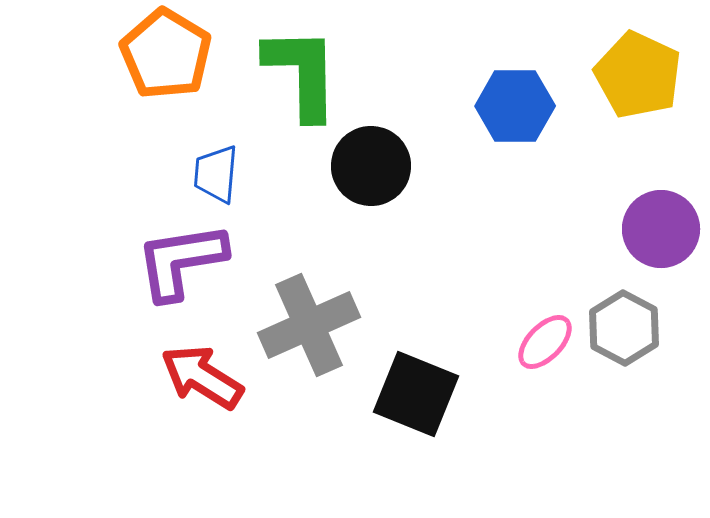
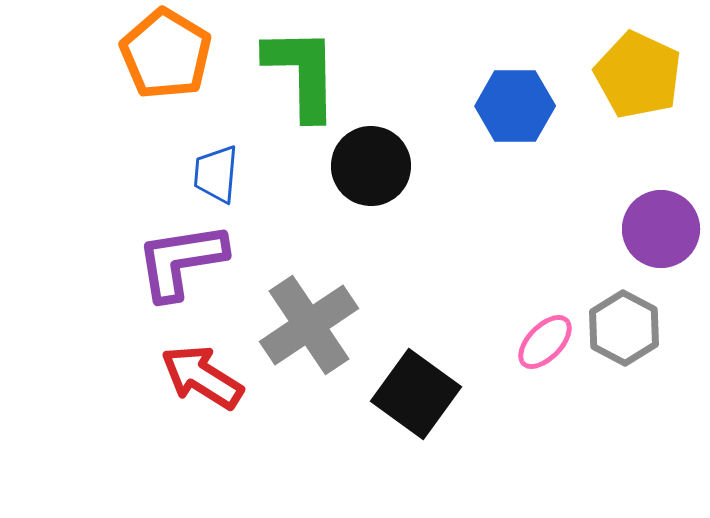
gray cross: rotated 10 degrees counterclockwise
black square: rotated 14 degrees clockwise
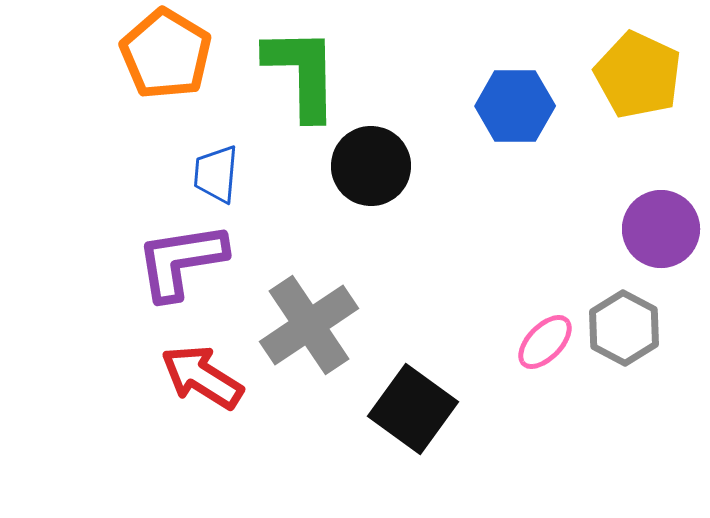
black square: moved 3 px left, 15 px down
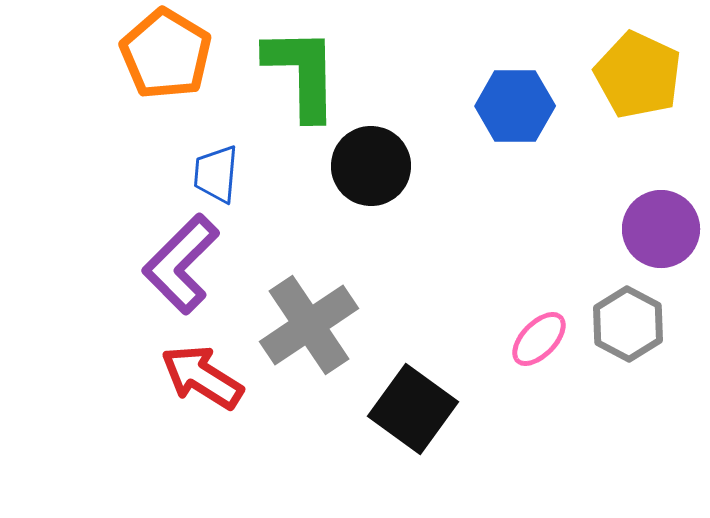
purple L-shape: moved 3 px down; rotated 36 degrees counterclockwise
gray hexagon: moved 4 px right, 4 px up
pink ellipse: moved 6 px left, 3 px up
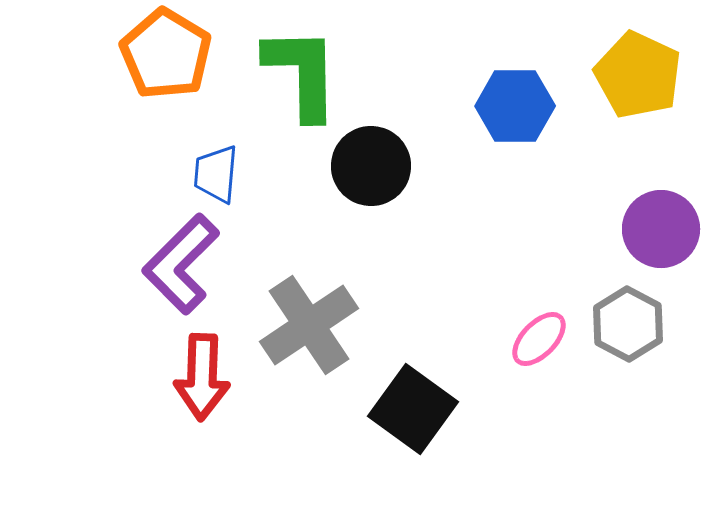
red arrow: rotated 120 degrees counterclockwise
